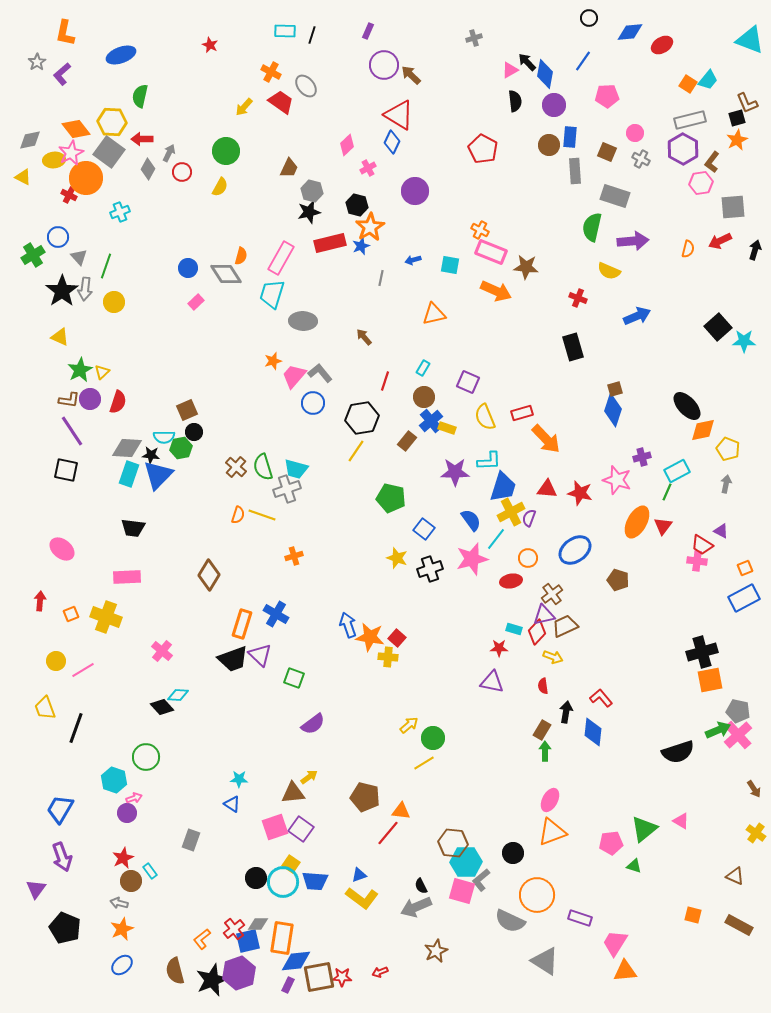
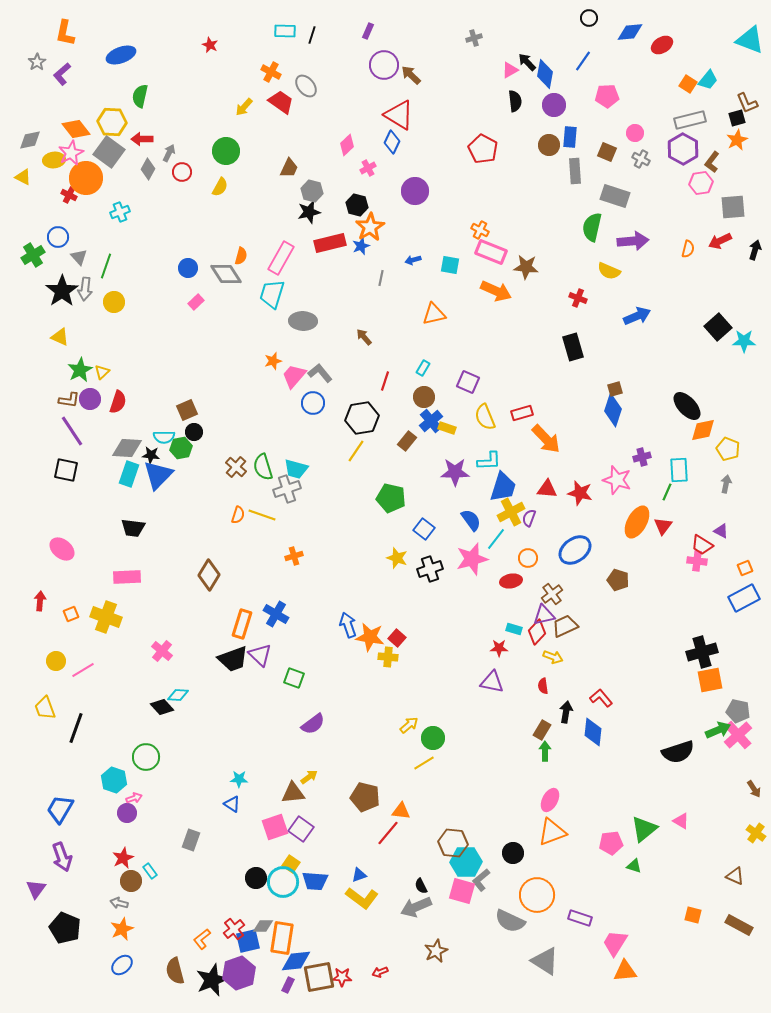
cyan rectangle at (677, 471): moved 2 px right, 1 px up; rotated 65 degrees counterclockwise
gray diamond at (258, 924): moved 5 px right, 2 px down
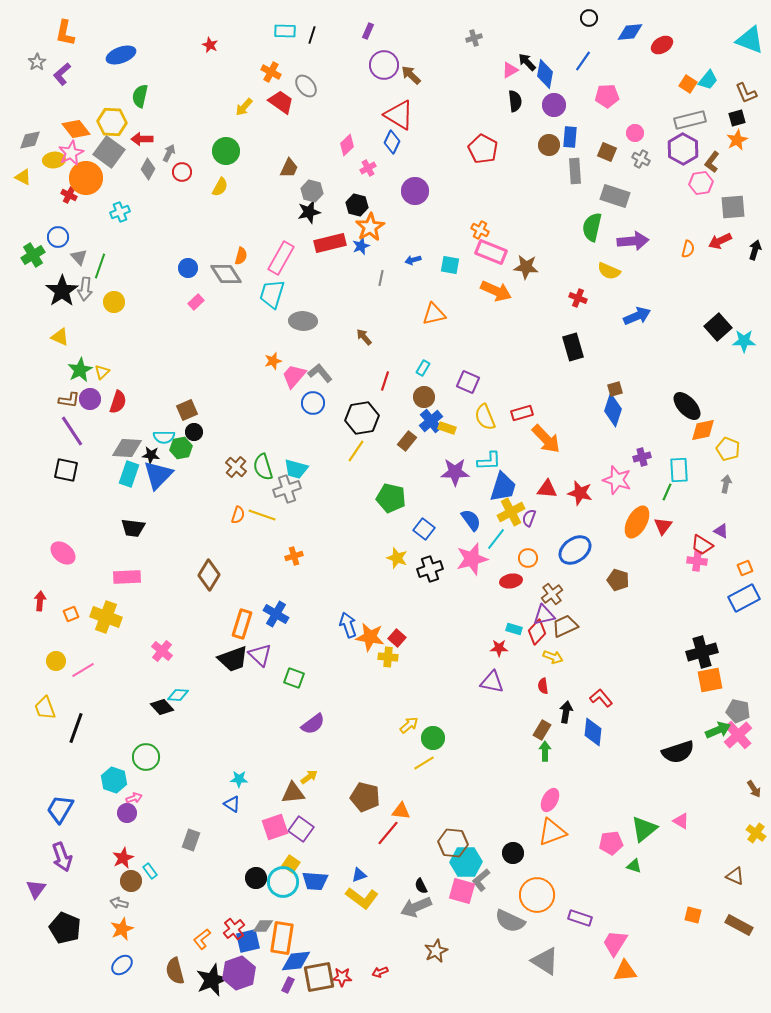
brown L-shape at (747, 103): moved 1 px left, 10 px up
green line at (106, 266): moved 6 px left
pink ellipse at (62, 549): moved 1 px right, 4 px down
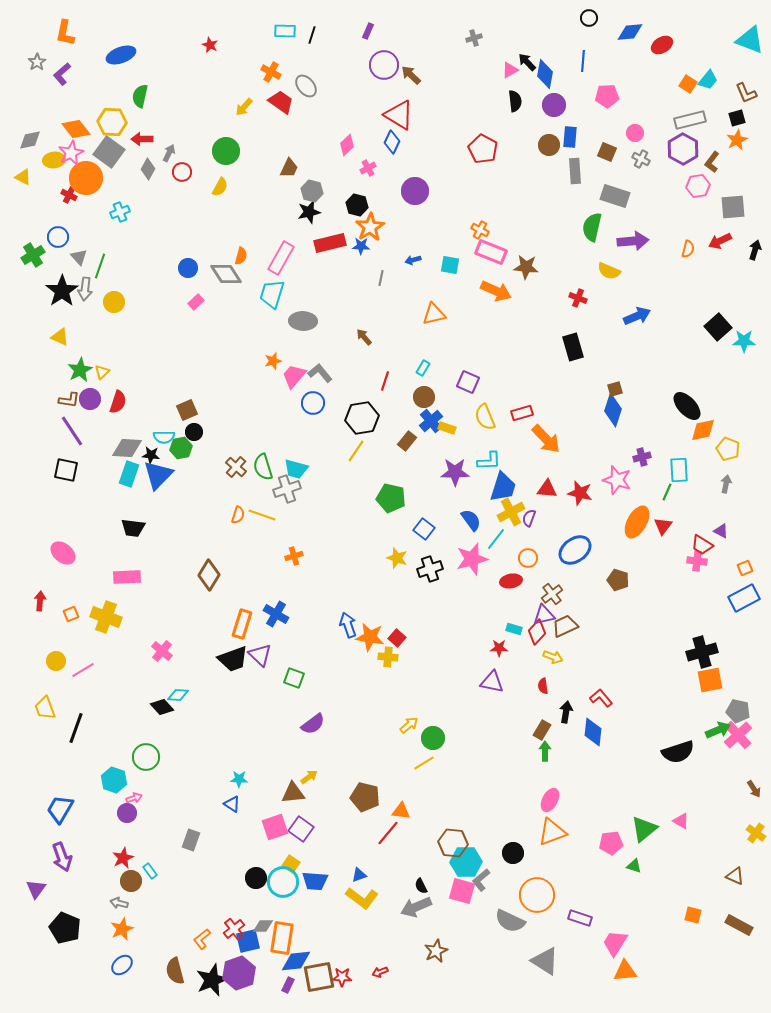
blue line at (583, 61): rotated 30 degrees counterclockwise
pink hexagon at (701, 183): moved 3 px left, 3 px down
blue star at (361, 246): rotated 24 degrees clockwise
